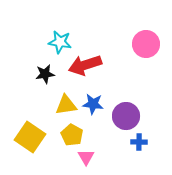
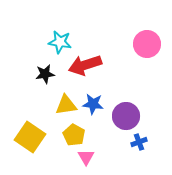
pink circle: moved 1 px right
yellow pentagon: moved 2 px right
blue cross: rotated 21 degrees counterclockwise
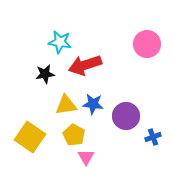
blue cross: moved 14 px right, 5 px up
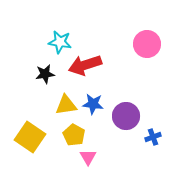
pink triangle: moved 2 px right
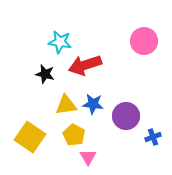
pink circle: moved 3 px left, 3 px up
black star: rotated 24 degrees clockwise
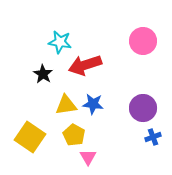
pink circle: moved 1 px left
black star: moved 2 px left; rotated 18 degrees clockwise
purple circle: moved 17 px right, 8 px up
